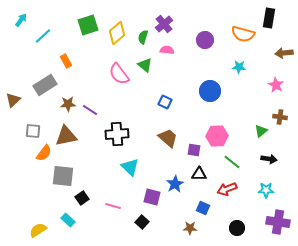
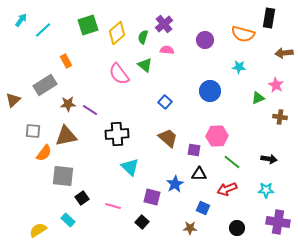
cyan line at (43, 36): moved 6 px up
blue square at (165, 102): rotated 16 degrees clockwise
green triangle at (261, 131): moved 3 px left, 33 px up; rotated 16 degrees clockwise
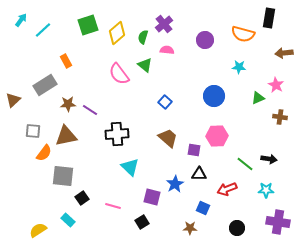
blue circle at (210, 91): moved 4 px right, 5 px down
green line at (232, 162): moved 13 px right, 2 px down
black square at (142, 222): rotated 16 degrees clockwise
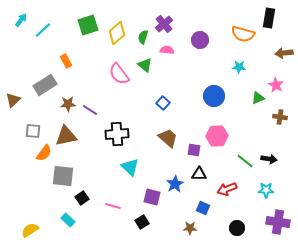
purple circle at (205, 40): moved 5 px left
blue square at (165, 102): moved 2 px left, 1 px down
green line at (245, 164): moved 3 px up
yellow semicircle at (38, 230): moved 8 px left
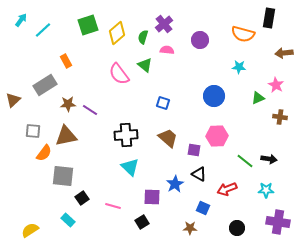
blue square at (163, 103): rotated 24 degrees counterclockwise
black cross at (117, 134): moved 9 px right, 1 px down
black triangle at (199, 174): rotated 28 degrees clockwise
purple square at (152, 197): rotated 12 degrees counterclockwise
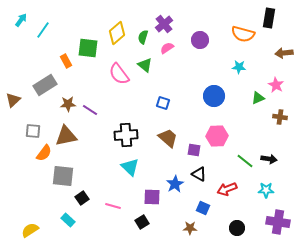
green square at (88, 25): moved 23 px down; rotated 25 degrees clockwise
cyan line at (43, 30): rotated 12 degrees counterclockwise
pink semicircle at (167, 50): moved 2 px up; rotated 40 degrees counterclockwise
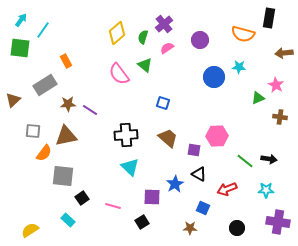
green square at (88, 48): moved 68 px left
blue circle at (214, 96): moved 19 px up
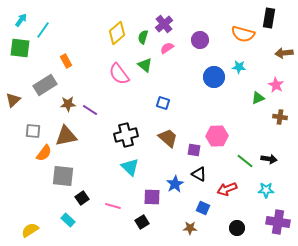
black cross at (126, 135): rotated 10 degrees counterclockwise
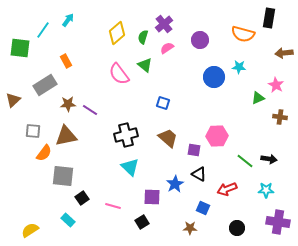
cyan arrow at (21, 20): moved 47 px right
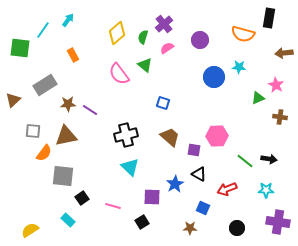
orange rectangle at (66, 61): moved 7 px right, 6 px up
brown trapezoid at (168, 138): moved 2 px right, 1 px up
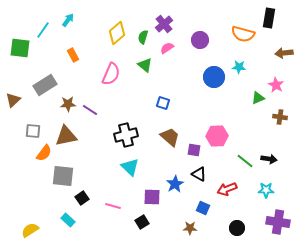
pink semicircle at (119, 74): moved 8 px left; rotated 120 degrees counterclockwise
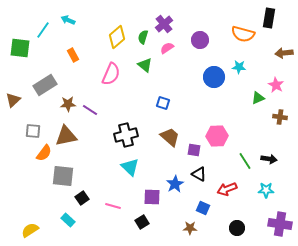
cyan arrow at (68, 20): rotated 104 degrees counterclockwise
yellow diamond at (117, 33): moved 4 px down
green line at (245, 161): rotated 18 degrees clockwise
purple cross at (278, 222): moved 2 px right, 2 px down
